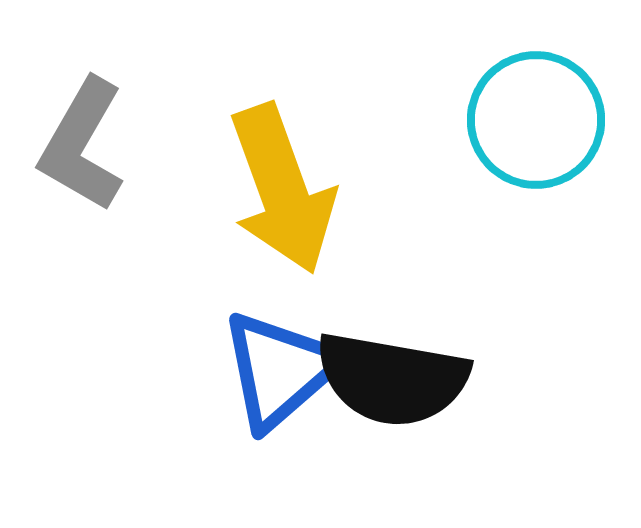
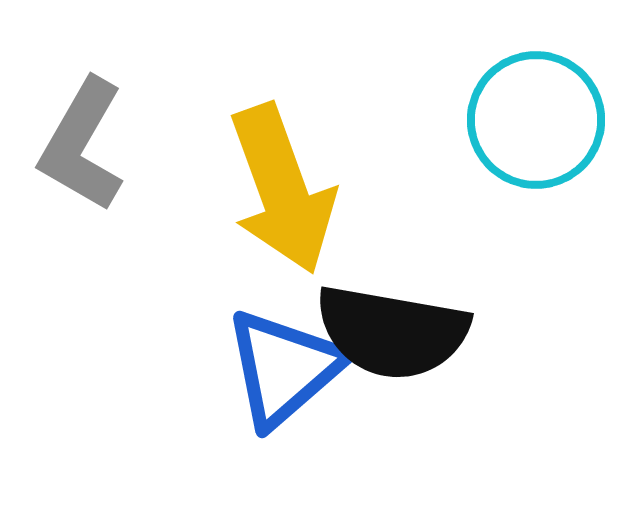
blue triangle: moved 4 px right, 2 px up
black semicircle: moved 47 px up
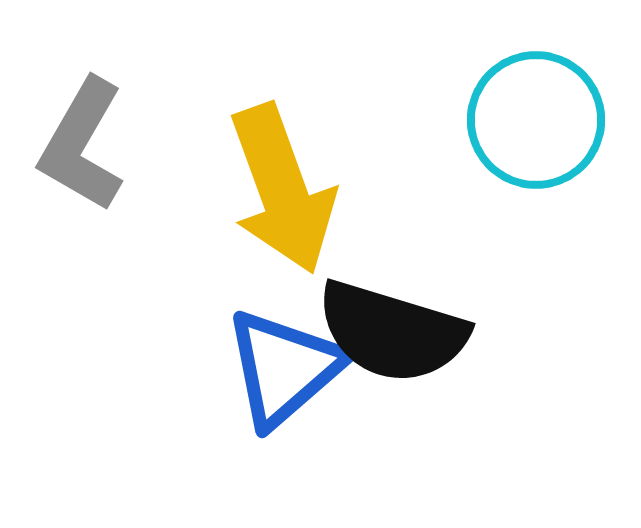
black semicircle: rotated 7 degrees clockwise
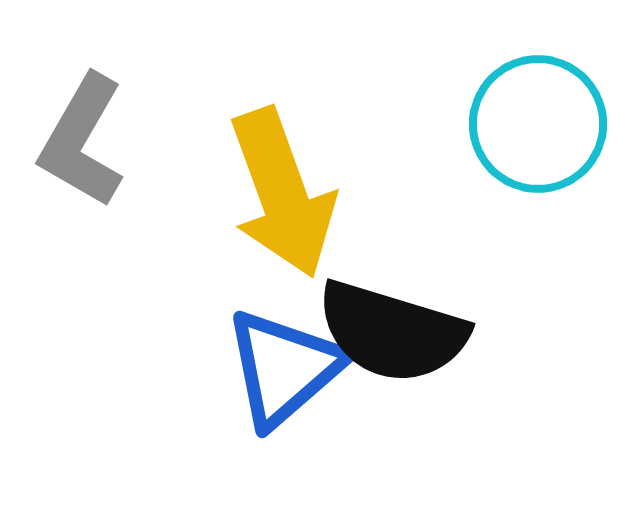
cyan circle: moved 2 px right, 4 px down
gray L-shape: moved 4 px up
yellow arrow: moved 4 px down
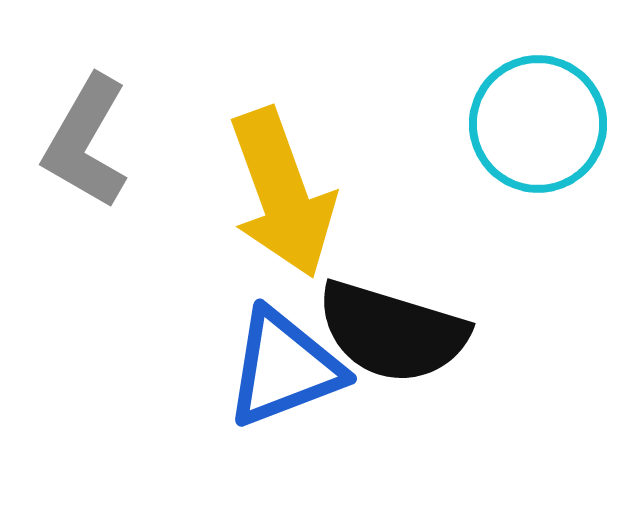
gray L-shape: moved 4 px right, 1 px down
blue triangle: rotated 20 degrees clockwise
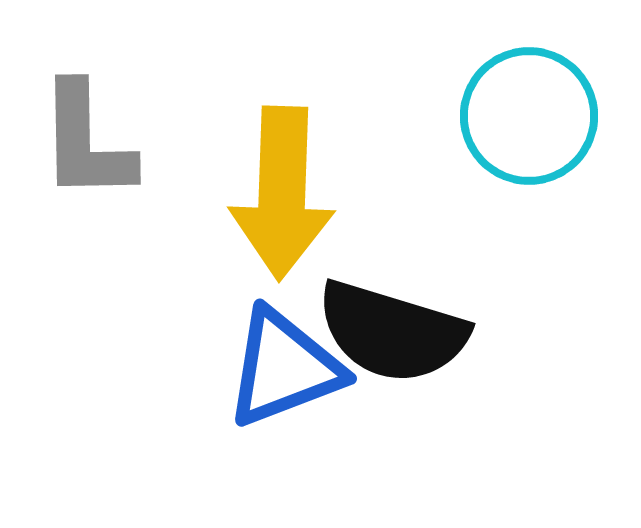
cyan circle: moved 9 px left, 8 px up
gray L-shape: rotated 31 degrees counterclockwise
yellow arrow: rotated 22 degrees clockwise
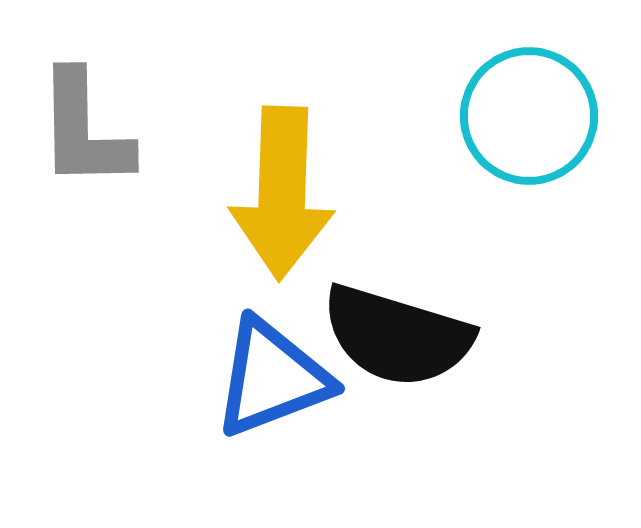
gray L-shape: moved 2 px left, 12 px up
black semicircle: moved 5 px right, 4 px down
blue triangle: moved 12 px left, 10 px down
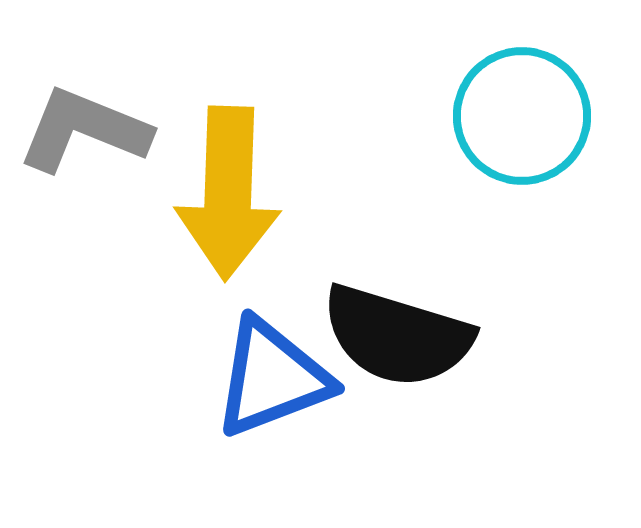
cyan circle: moved 7 px left
gray L-shape: rotated 113 degrees clockwise
yellow arrow: moved 54 px left
